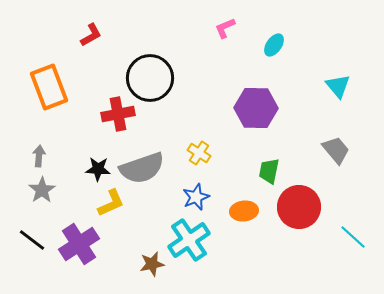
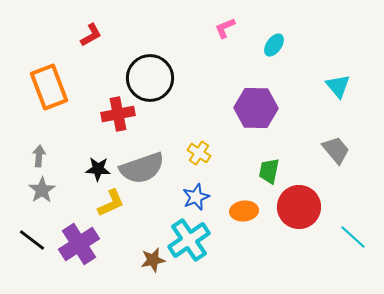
brown star: moved 1 px right, 4 px up
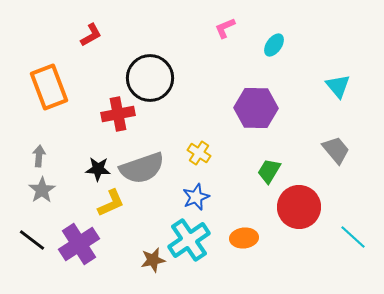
green trapezoid: rotated 20 degrees clockwise
orange ellipse: moved 27 px down
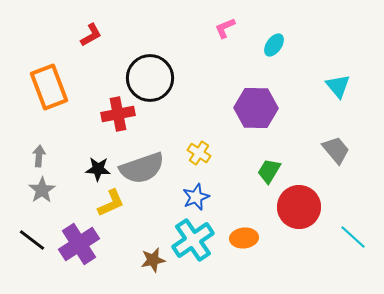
cyan cross: moved 4 px right
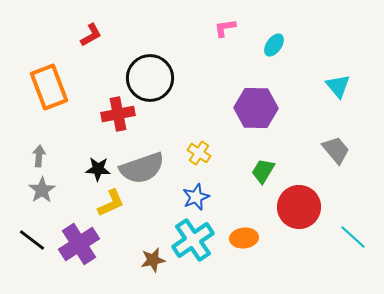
pink L-shape: rotated 15 degrees clockwise
green trapezoid: moved 6 px left
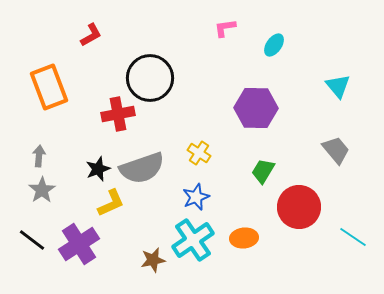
black star: rotated 25 degrees counterclockwise
cyan line: rotated 8 degrees counterclockwise
